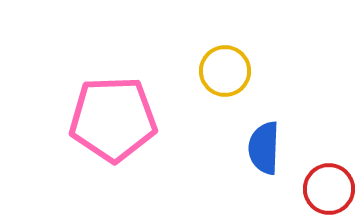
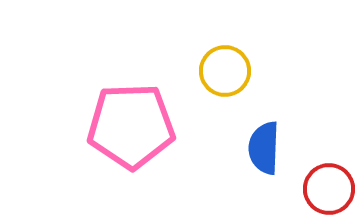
pink pentagon: moved 18 px right, 7 px down
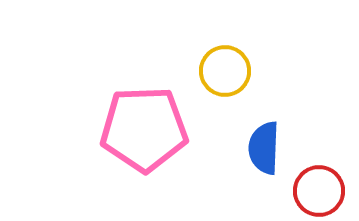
pink pentagon: moved 13 px right, 3 px down
red circle: moved 10 px left, 2 px down
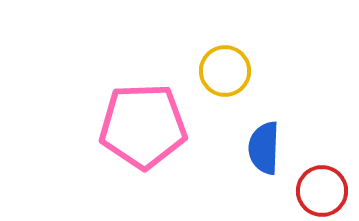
pink pentagon: moved 1 px left, 3 px up
red circle: moved 3 px right
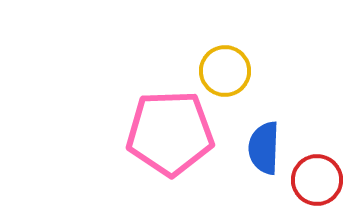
pink pentagon: moved 27 px right, 7 px down
red circle: moved 5 px left, 11 px up
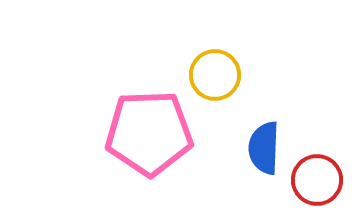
yellow circle: moved 10 px left, 4 px down
pink pentagon: moved 21 px left
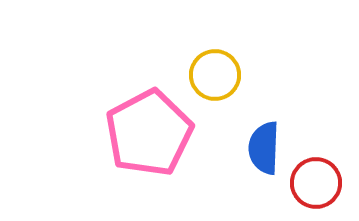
pink pentagon: rotated 26 degrees counterclockwise
red circle: moved 1 px left, 3 px down
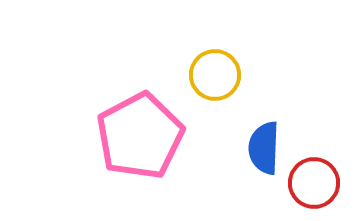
pink pentagon: moved 9 px left, 3 px down
red circle: moved 2 px left
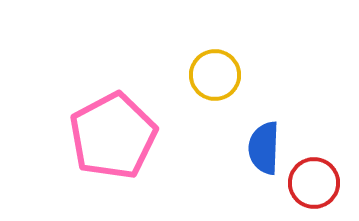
pink pentagon: moved 27 px left
